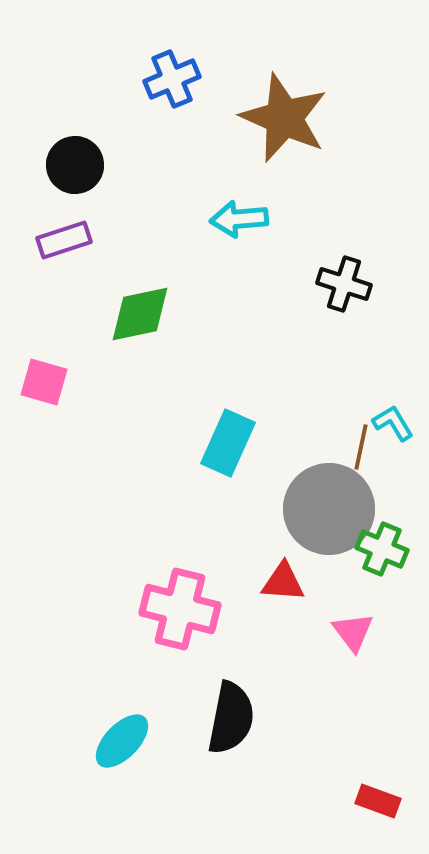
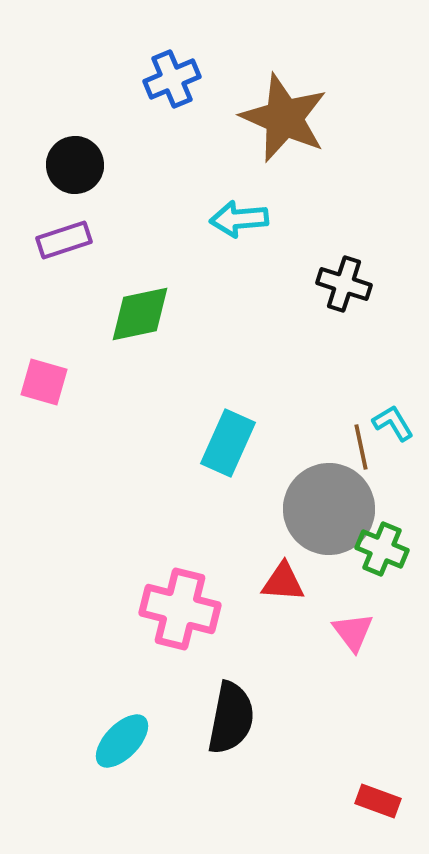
brown line: rotated 24 degrees counterclockwise
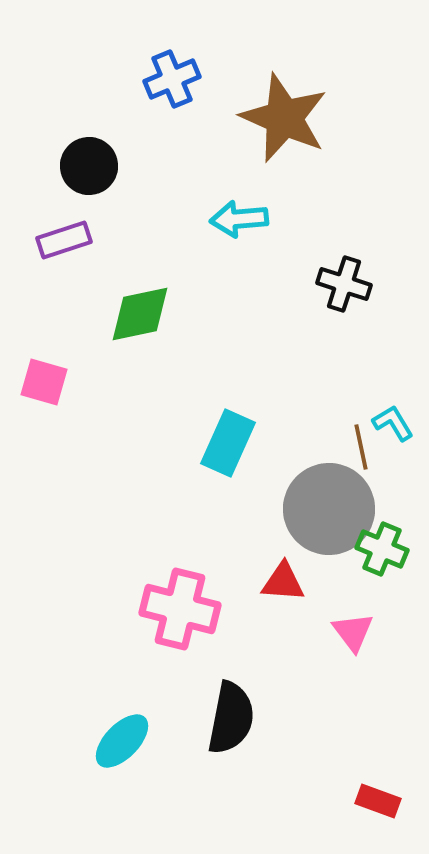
black circle: moved 14 px right, 1 px down
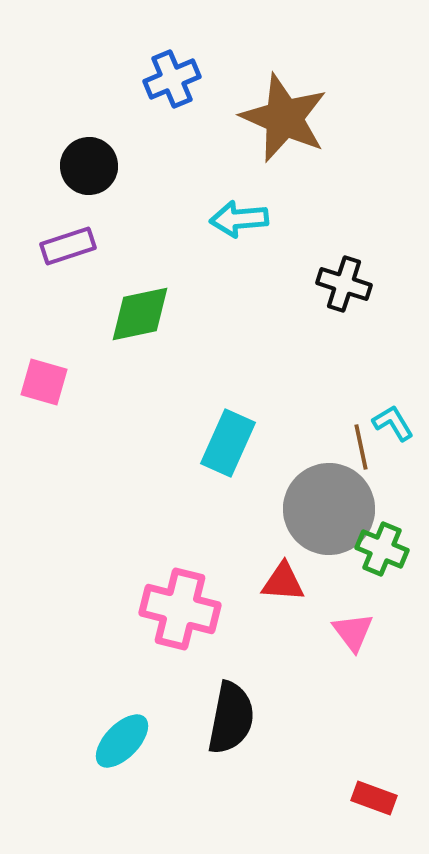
purple rectangle: moved 4 px right, 6 px down
red rectangle: moved 4 px left, 3 px up
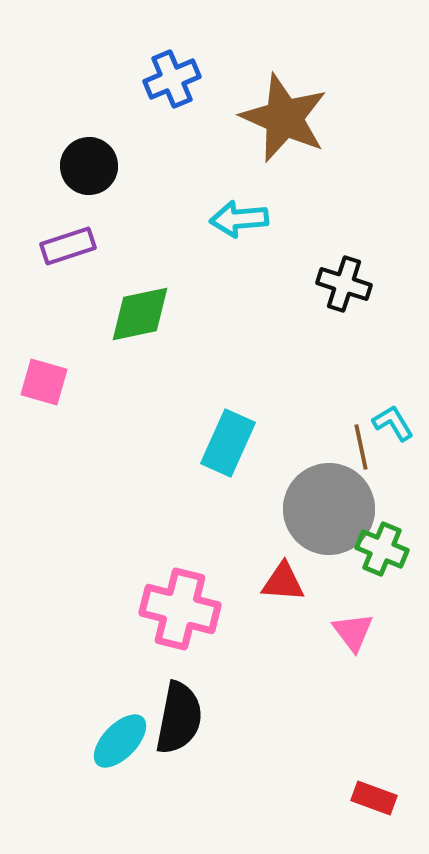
black semicircle: moved 52 px left
cyan ellipse: moved 2 px left
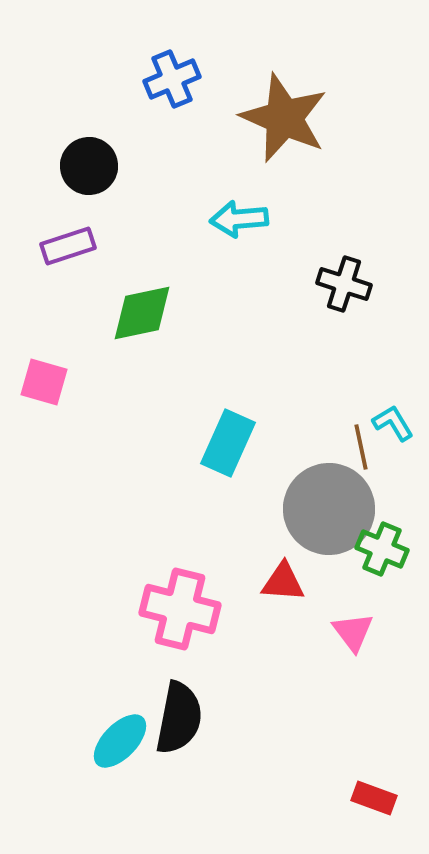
green diamond: moved 2 px right, 1 px up
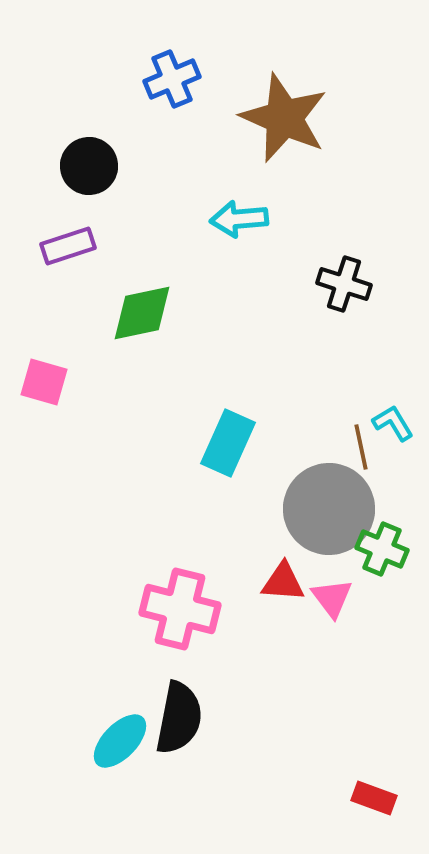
pink triangle: moved 21 px left, 34 px up
